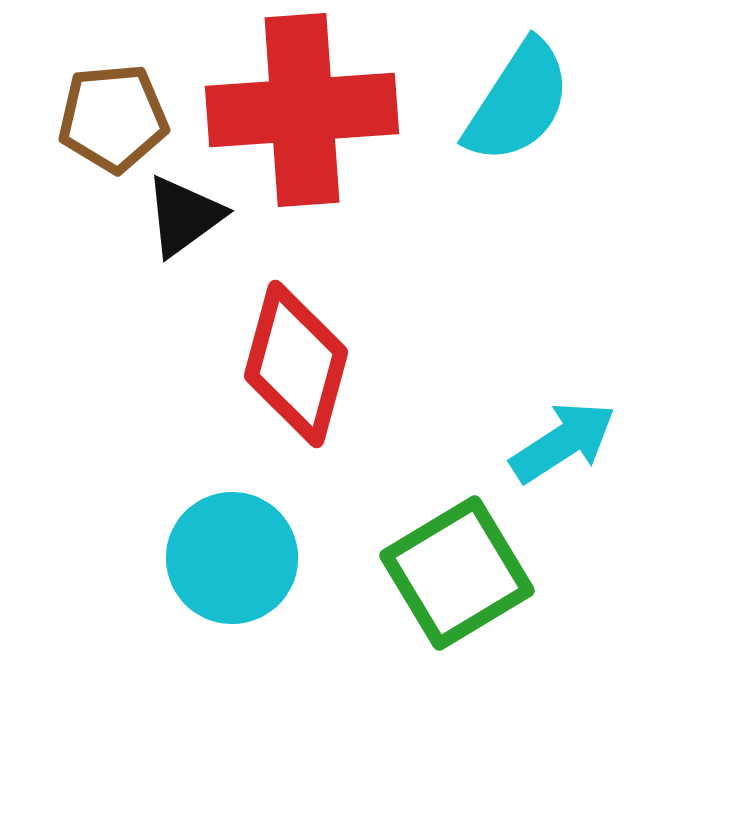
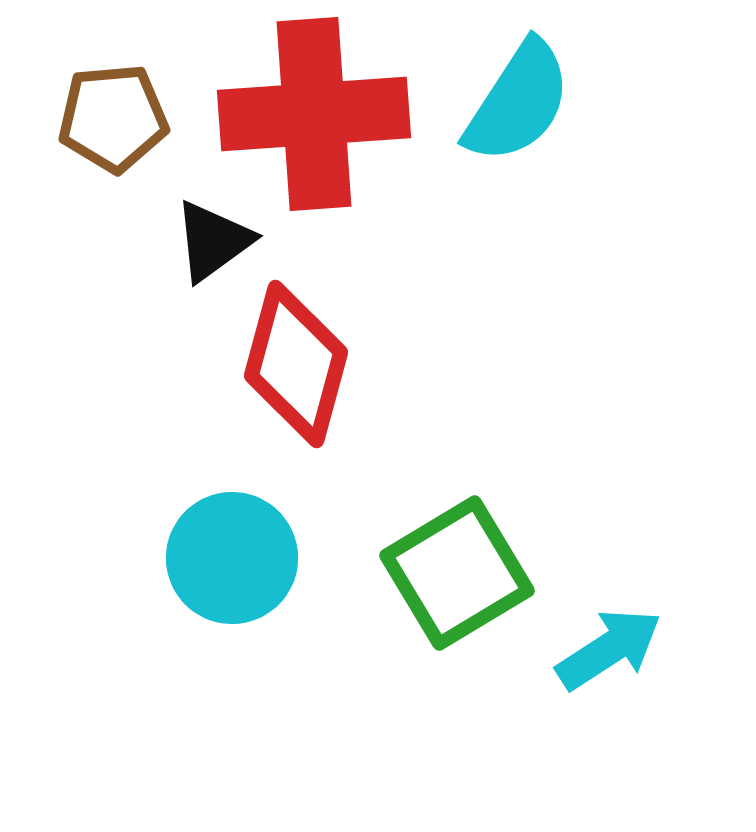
red cross: moved 12 px right, 4 px down
black triangle: moved 29 px right, 25 px down
cyan arrow: moved 46 px right, 207 px down
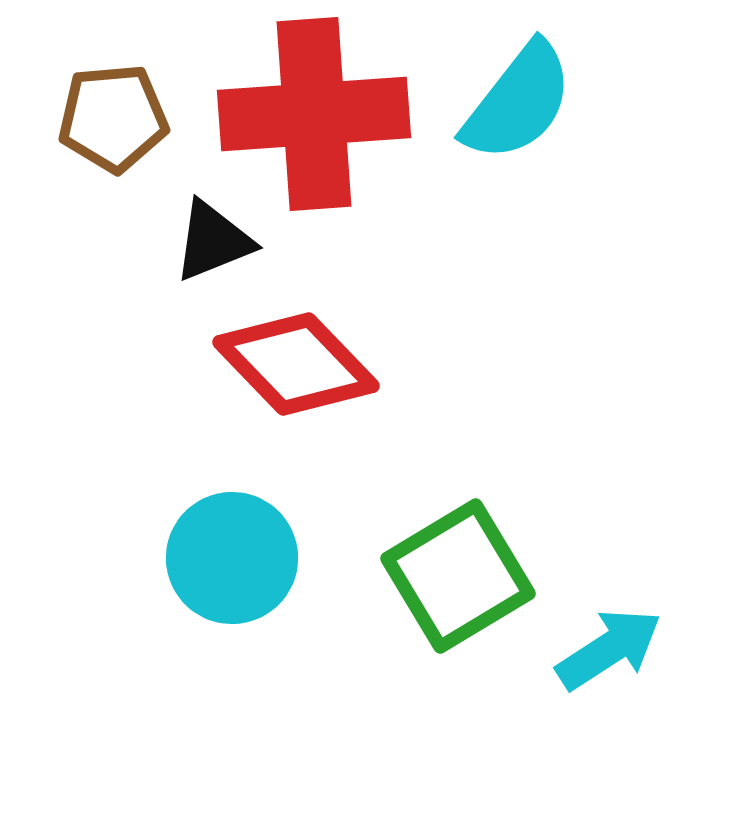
cyan semicircle: rotated 5 degrees clockwise
black triangle: rotated 14 degrees clockwise
red diamond: rotated 59 degrees counterclockwise
green square: moved 1 px right, 3 px down
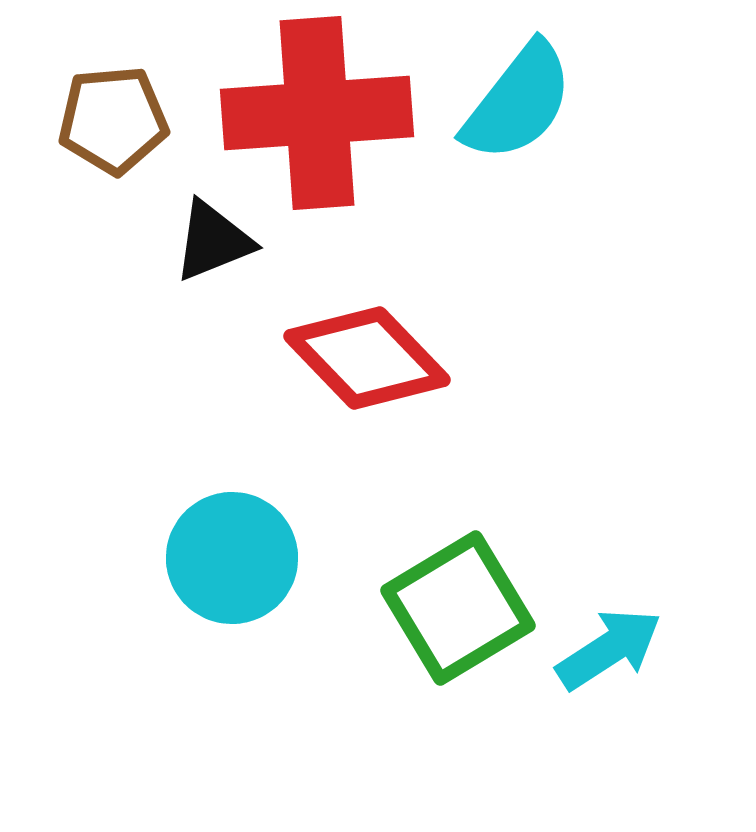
red cross: moved 3 px right, 1 px up
brown pentagon: moved 2 px down
red diamond: moved 71 px right, 6 px up
green square: moved 32 px down
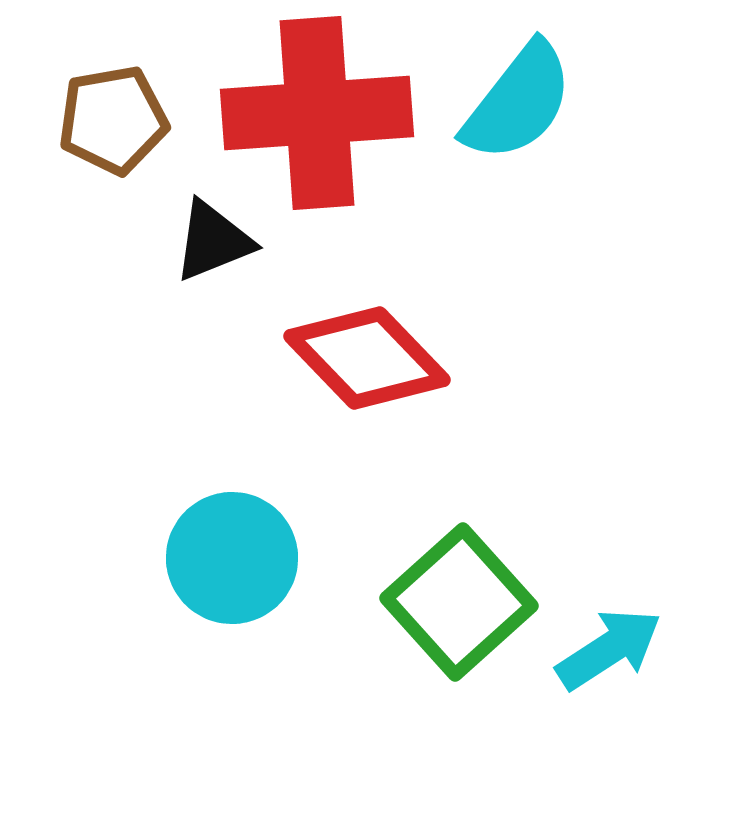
brown pentagon: rotated 5 degrees counterclockwise
green square: moved 1 px right, 6 px up; rotated 11 degrees counterclockwise
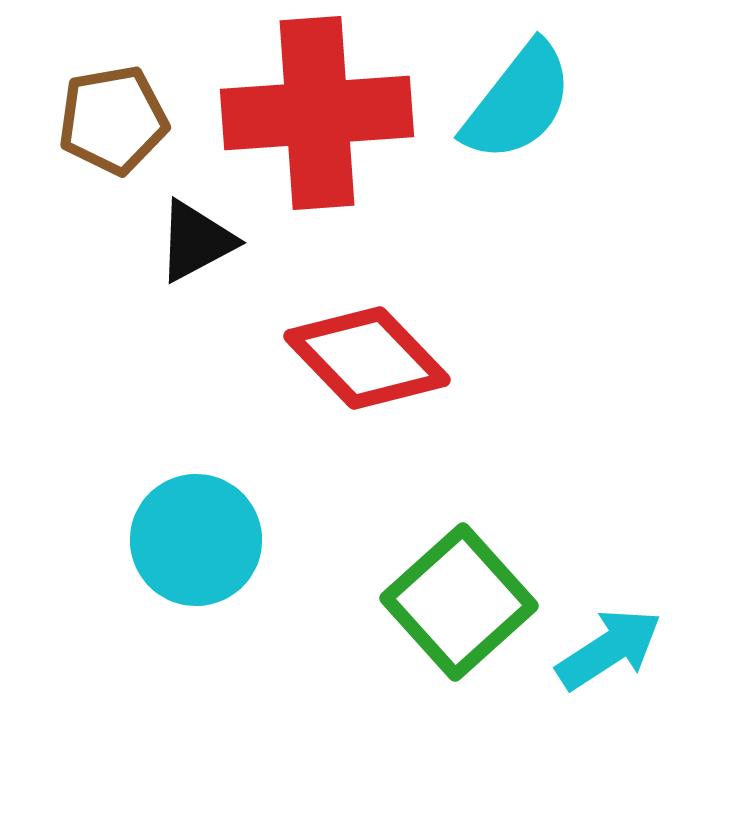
black triangle: moved 17 px left; rotated 6 degrees counterclockwise
cyan circle: moved 36 px left, 18 px up
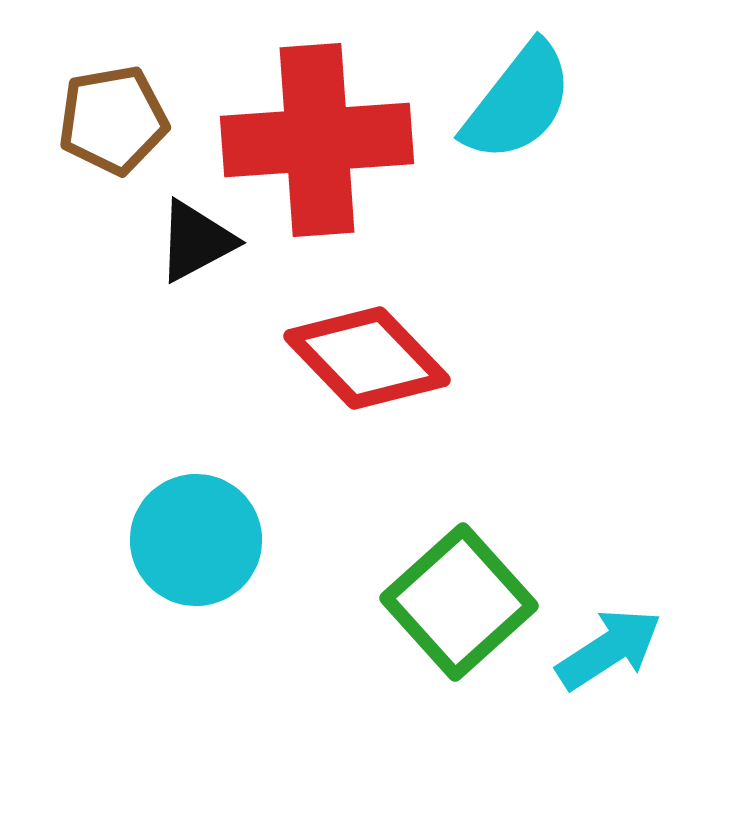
red cross: moved 27 px down
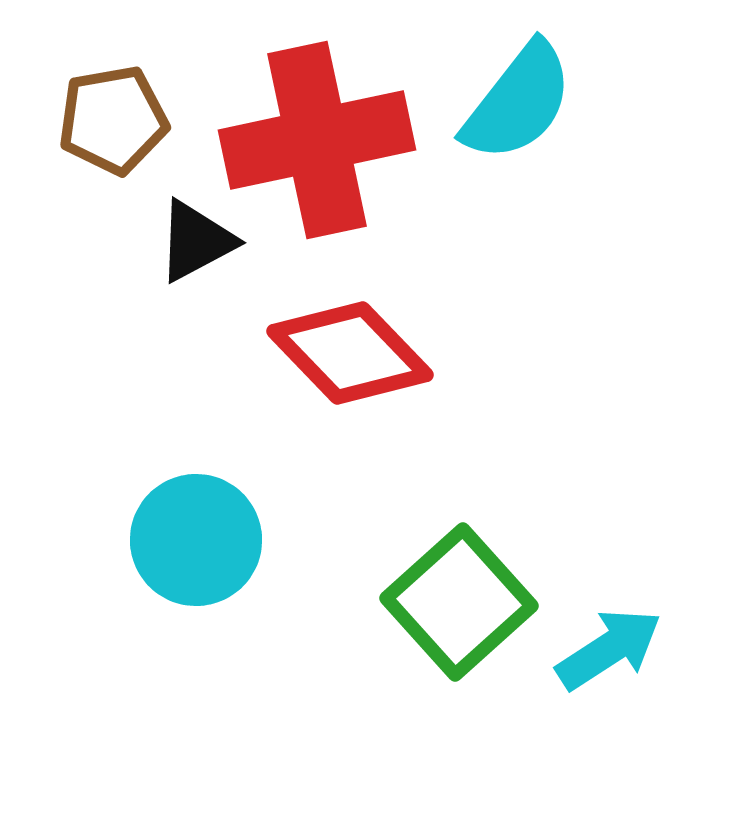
red cross: rotated 8 degrees counterclockwise
red diamond: moved 17 px left, 5 px up
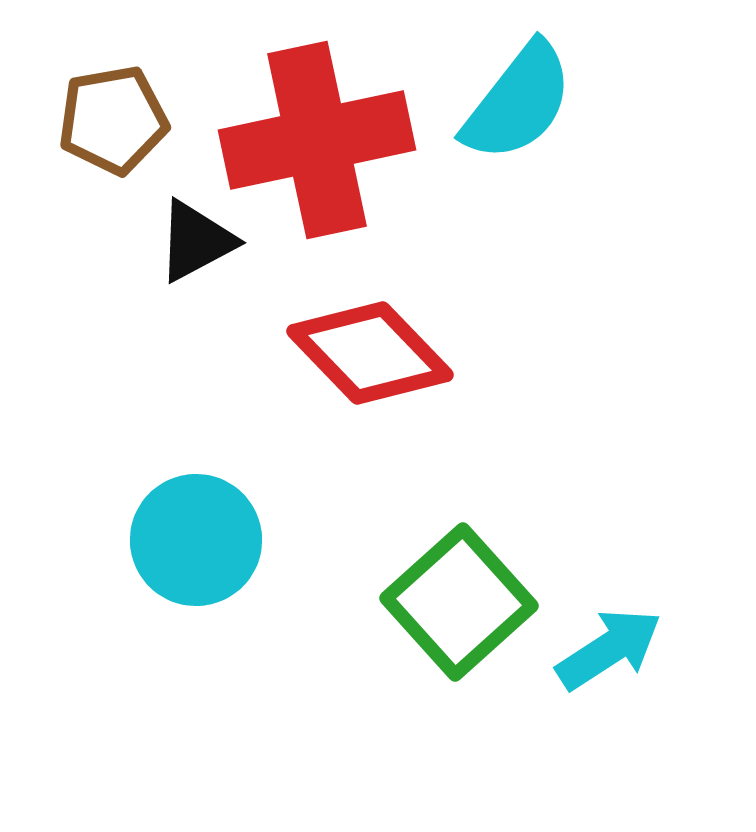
red diamond: moved 20 px right
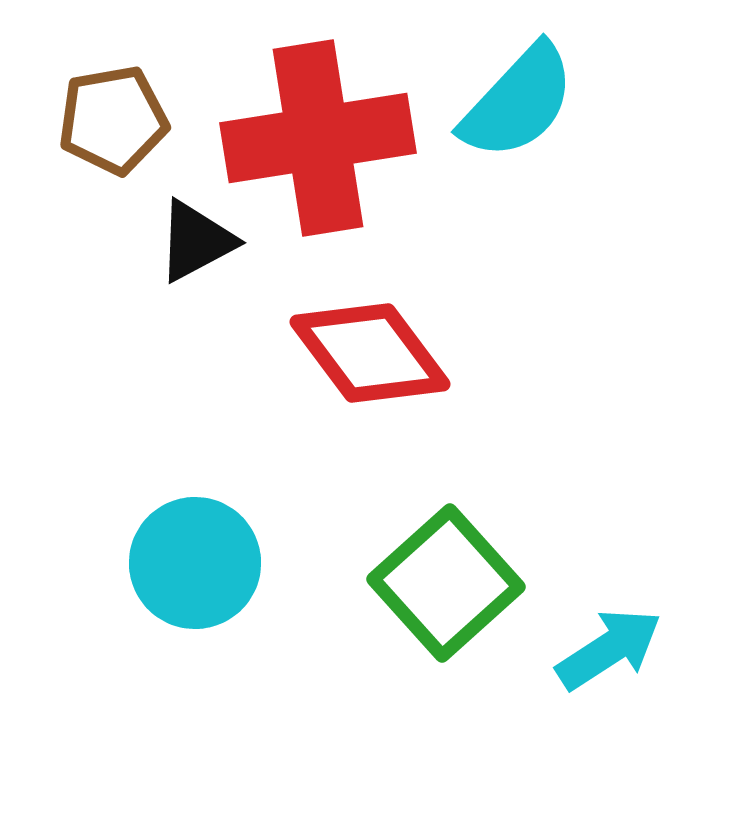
cyan semicircle: rotated 5 degrees clockwise
red cross: moved 1 px right, 2 px up; rotated 3 degrees clockwise
red diamond: rotated 7 degrees clockwise
cyan circle: moved 1 px left, 23 px down
green square: moved 13 px left, 19 px up
